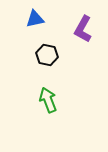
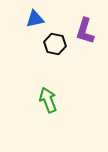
purple L-shape: moved 2 px right, 2 px down; rotated 12 degrees counterclockwise
black hexagon: moved 8 px right, 11 px up
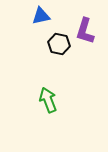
blue triangle: moved 6 px right, 3 px up
black hexagon: moved 4 px right
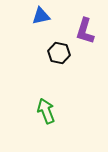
black hexagon: moved 9 px down
green arrow: moved 2 px left, 11 px down
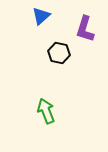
blue triangle: rotated 30 degrees counterclockwise
purple L-shape: moved 2 px up
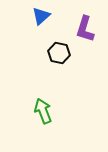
green arrow: moved 3 px left
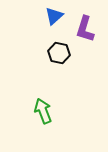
blue triangle: moved 13 px right
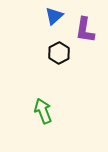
purple L-shape: moved 1 px down; rotated 8 degrees counterclockwise
black hexagon: rotated 20 degrees clockwise
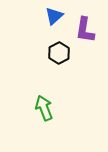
green arrow: moved 1 px right, 3 px up
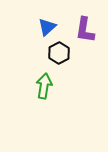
blue triangle: moved 7 px left, 11 px down
green arrow: moved 22 px up; rotated 30 degrees clockwise
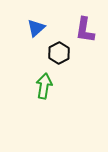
blue triangle: moved 11 px left, 1 px down
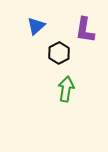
blue triangle: moved 2 px up
green arrow: moved 22 px right, 3 px down
